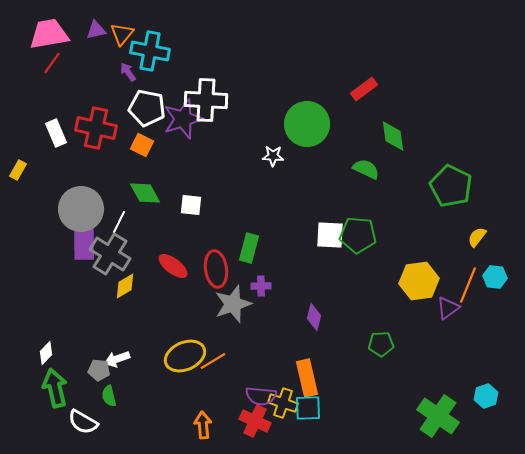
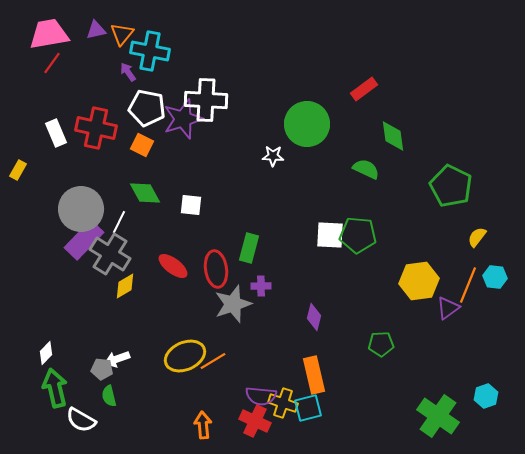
purple rectangle at (84, 240): rotated 45 degrees clockwise
gray pentagon at (99, 370): moved 3 px right, 1 px up
orange rectangle at (307, 378): moved 7 px right, 3 px up
cyan square at (308, 408): rotated 12 degrees counterclockwise
white semicircle at (83, 422): moved 2 px left, 2 px up
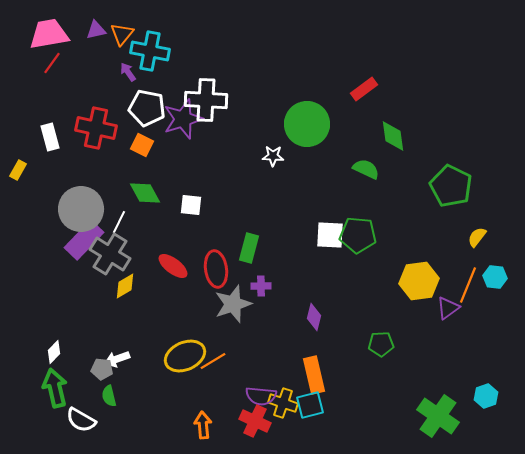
white rectangle at (56, 133): moved 6 px left, 4 px down; rotated 8 degrees clockwise
white diamond at (46, 353): moved 8 px right, 1 px up
cyan square at (308, 408): moved 2 px right, 3 px up
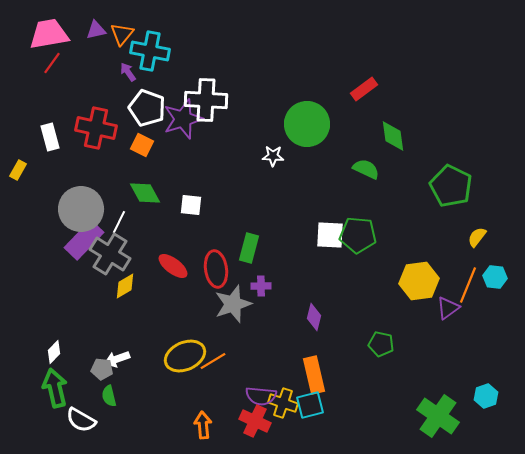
white pentagon at (147, 108): rotated 9 degrees clockwise
green pentagon at (381, 344): rotated 15 degrees clockwise
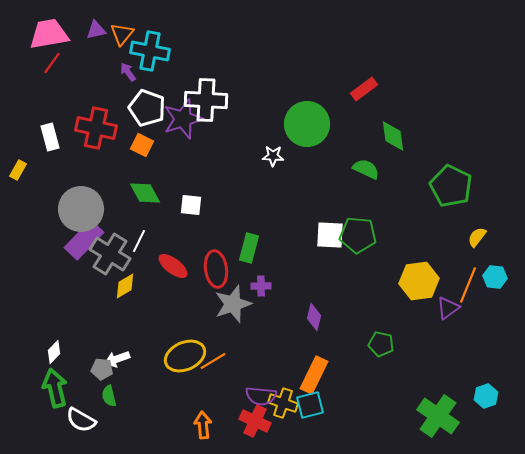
white line at (119, 222): moved 20 px right, 19 px down
orange rectangle at (314, 375): rotated 39 degrees clockwise
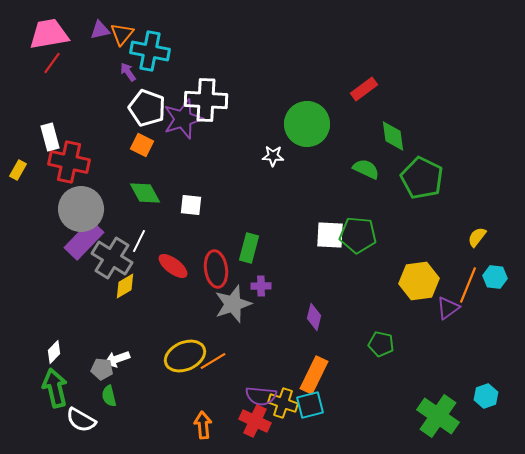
purple triangle at (96, 30): moved 4 px right
red cross at (96, 128): moved 27 px left, 34 px down
green pentagon at (451, 186): moved 29 px left, 8 px up
gray cross at (110, 254): moved 2 px right, 4 px down
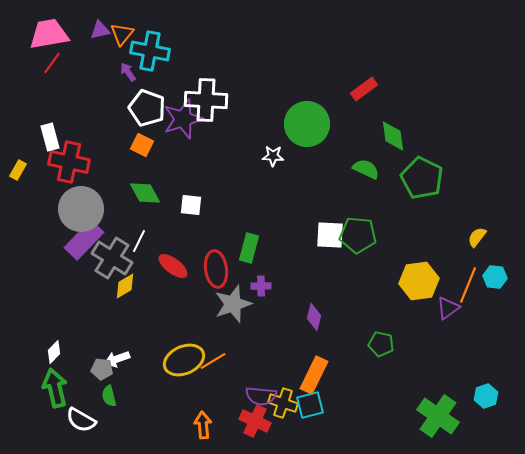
yellow ellipse at (185, 356): moved 1 px left, 4 px down
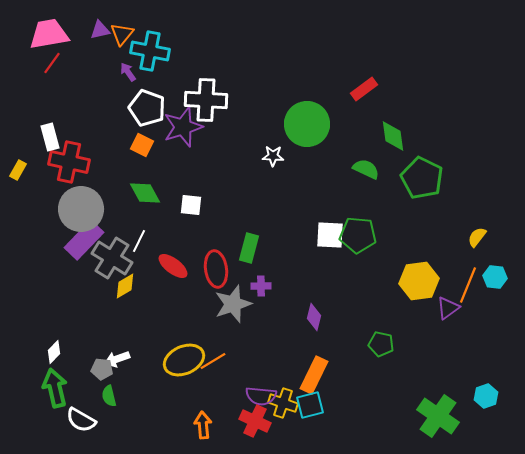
purple star at (183, 119): moved 8 px down
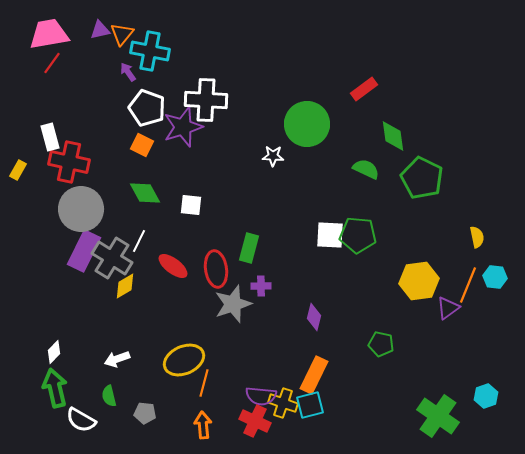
yellow semicircle at (477, 237): rotated 130 degrees clockwise
purple rectangle at (84, 240): moved 11 px down; rotated 18 degrees counterclockwise
orange line at (213, 361): moved 9 px left, 22 px down; rotated 44 degrees counterclockwise
gray pentagon at (102, 369): moved 43 px right, 44 px down
